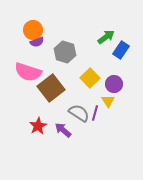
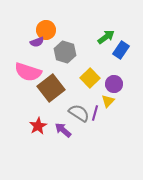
orange circle: moved 13 px right
yellow triangle: rotated 16 degrees clockwise
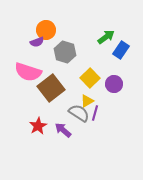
yellow triangle: moved 21 px left; rotated 16 degrees clockwise
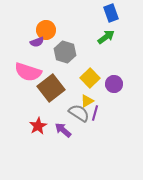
blue rectangle: moved 10 px left, 37 px up; rotated 54 degrees counterclockwise
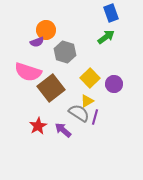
purple line: moved 4 px down
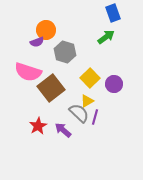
blue rectangle: moved 2 px right
gray semicircle: rotated 10 degrees clockwise
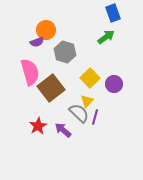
pink semicircle: moved 2 px right; rotated 124 degrees counterclockwise
yellow triangle: rotated 16 degrees counterclockwise
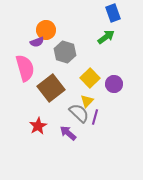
pink semicircle: moved 5 px left, 4 px up
purple arrow: moved 5 px right, 3 px down
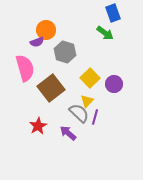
green arrow: moved 1 px left, 4 px up; rotated 72 degrees clockwise
